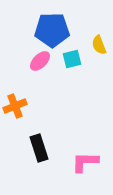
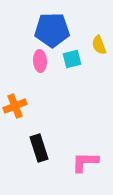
pink ellipse: rotated 50 degrees counterclockwise
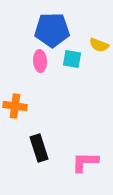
yellow semicircle: rotated 48 degrees counterclockwise
cyan square: rotated 24 degrees clockwise
orange cross: rotated 30 degrees clockwise
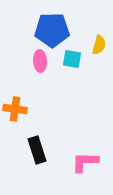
yellow semicircle: rotated 96 degrees counterclockwise
orange cross: moved 3 px down
black rectangle: moved 2 px left, 2 px down
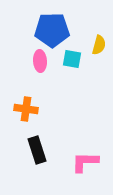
orange cross: moved 11 px right
